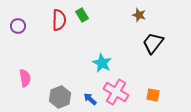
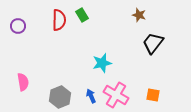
cyan star: rotated 30 degrees clockwise
pink semicircle: moved 2 px left, 4 px down
pink cross: moved 3 px down
blue arrow: moved 1 px right, 3 px up; rotated 24 degrees clockwise
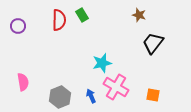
pink cross: moved 8 px up
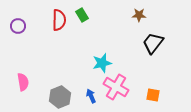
brown star: rotated 16 degrees counterclockwise
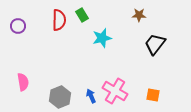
black trapezoid: moved 2 px right, 1 px down
cyan star: moved 25 px up
pink cross: moved 1 px left, 4 px down
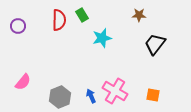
pink semicircle: rotated 48 degrees clockwise
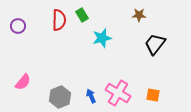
pink cross: moved 3 px right, 2 px down
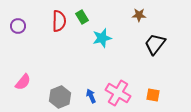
green rectangle: moved 2 px down
red semicircle: moved 1 px down
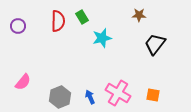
red semicircle: moved 1 px left
blue arrow: moved 1 px left, 1 px down
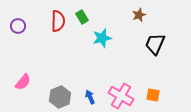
brown star: rotated 24 degrees counterclockwise
black trapezoid: rotated 15 degrees counterclockwise
pink cross: moved 3 px right, 3 px down
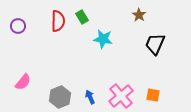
brown star: rotated 16 degrees counterclockwise
cyan star: moved 1 px right, 1 px down; rotated 24 degrees clockwise
pink cross: rotated 20 degrees clockwise
